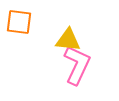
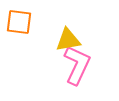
yellow triangle: rotated 16 degrees counterclockwise
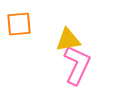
orange square: moved 2 px down; rotated 12 degrees counterclockwise
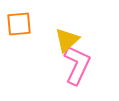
yellow triangle: moved 1 px left; rotated 32 degrees counterclockwise
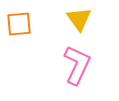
yellow triangle: moved 12 px right, 21 px up; rotated 24 degrees counterclockwise
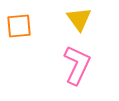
orange square: moved 2 px down
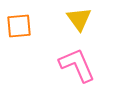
pink L-shape: rotated 48 degrees counterclockwise
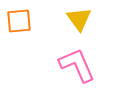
orange square: moved 5 px up
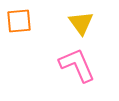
yellow triangle: moved 2 px right, 4 px down
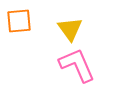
yellow triangle: moved 11 px left, 6 px down
